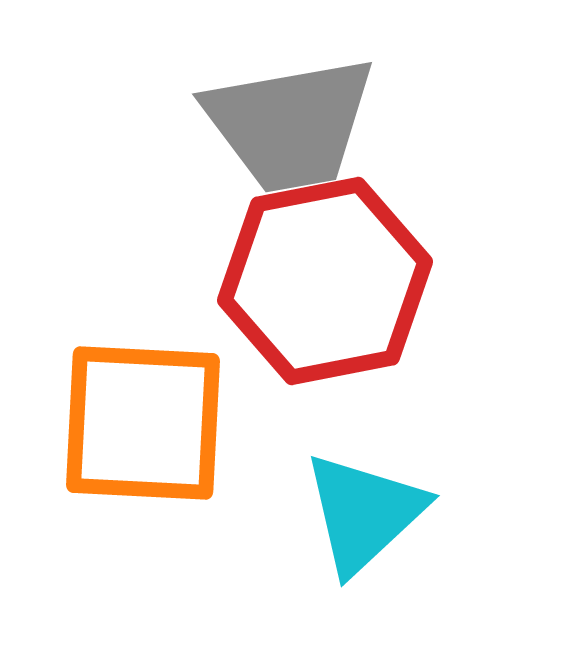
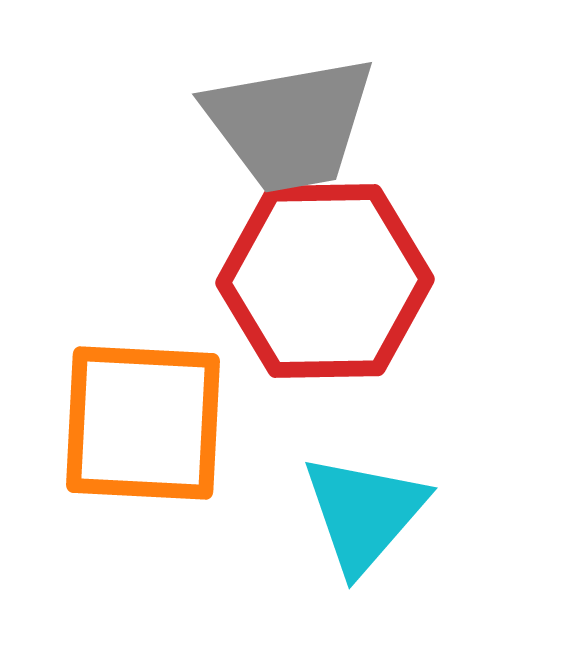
red hexagon: rotated 10 degrees clockwise
cyan triangle: rotated 6 degrees counterclockwise
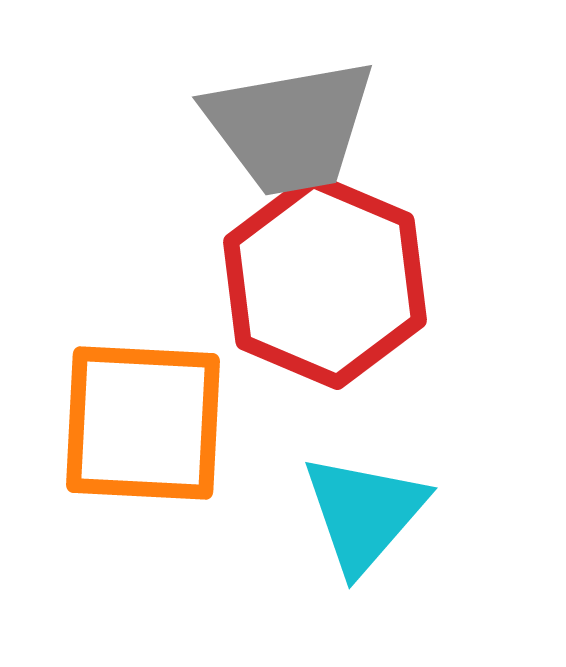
gray trapezoid: moved 3 px down
red hexagon: rotated 24 degrees clockwise
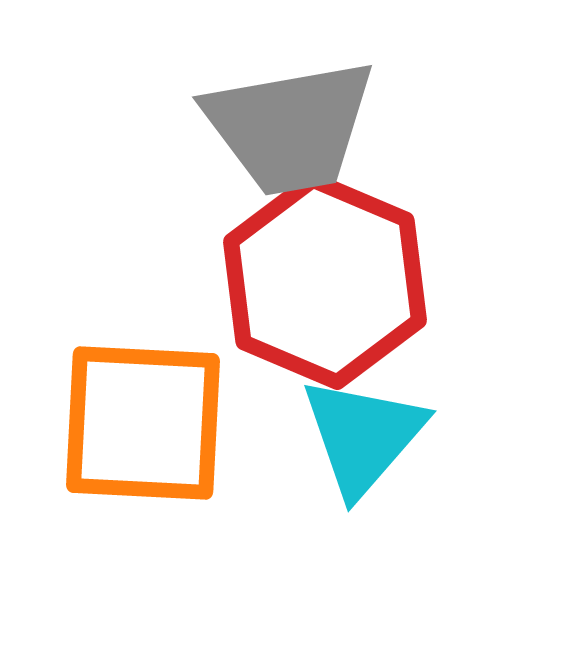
cyan triangle: moved 1 px left, 77 px up
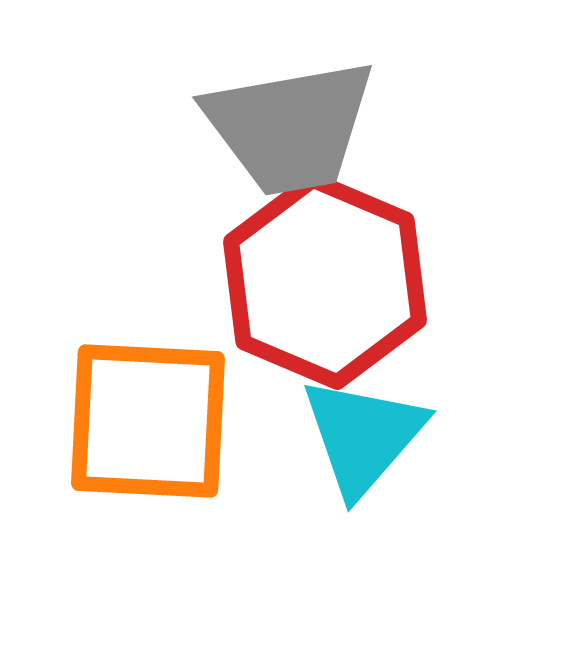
orange square: moved 5 px right, 2 px up
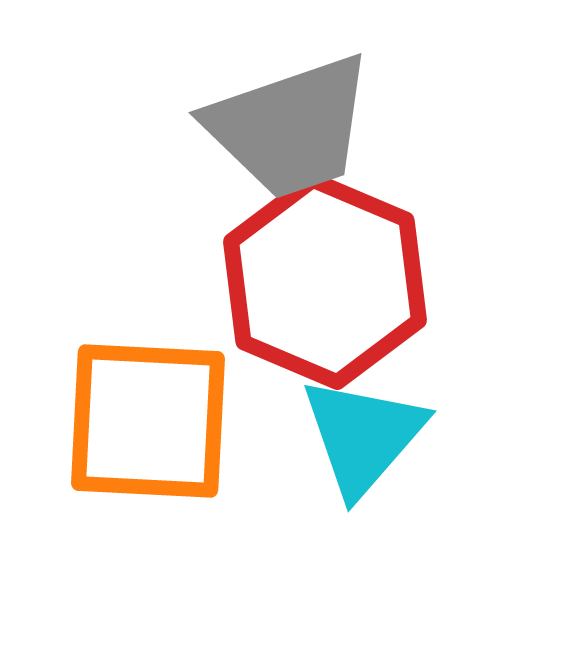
gray trapezoid: rotated 9 degrees counterclockwise
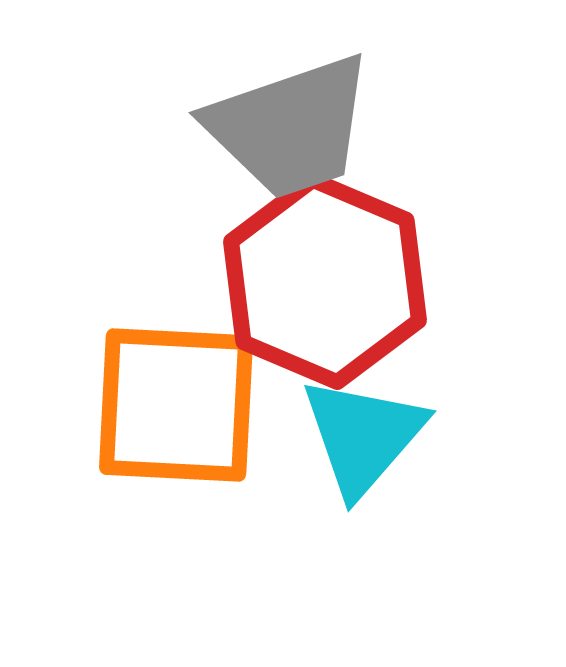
orange square: moved 28 px right, 16 px up
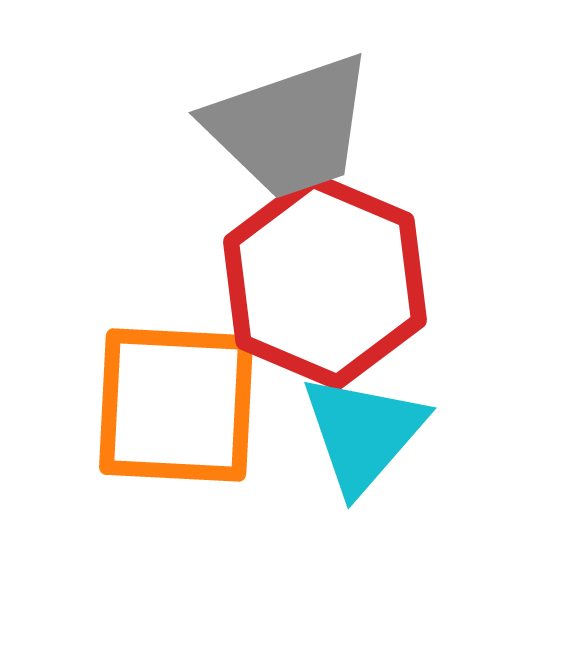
cyan triangle: moved 3 px up
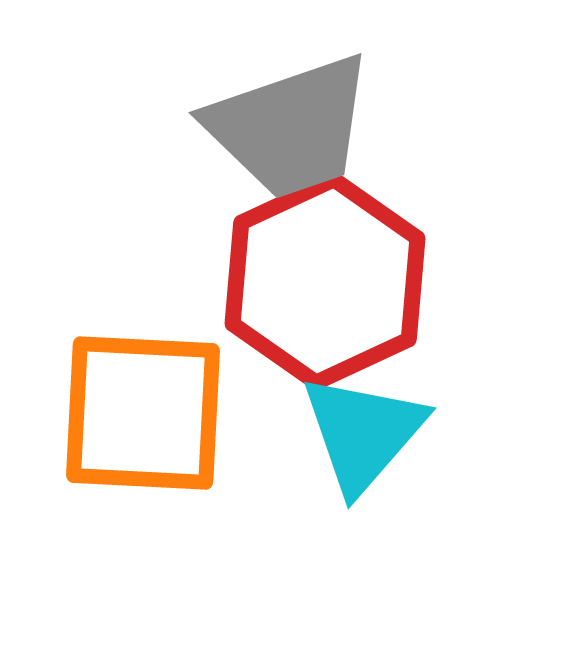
red hexagon: rotated 12 degrees clockwise
orange square: moved 33 px left, 8 px down
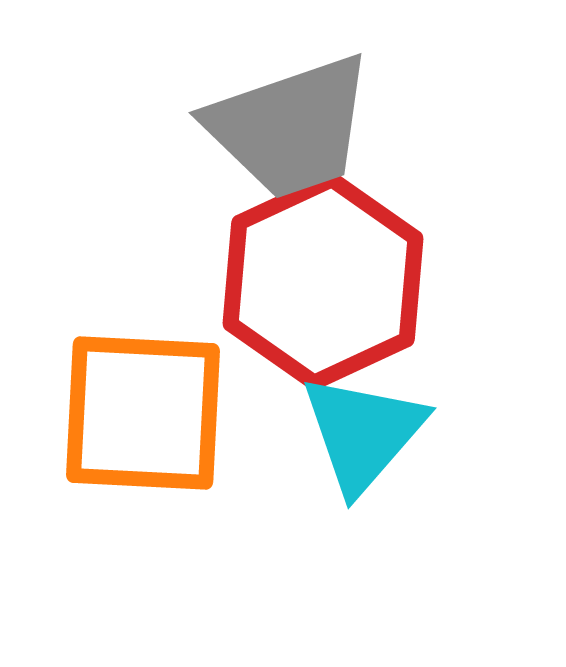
red hexagon: moved 2 px left
